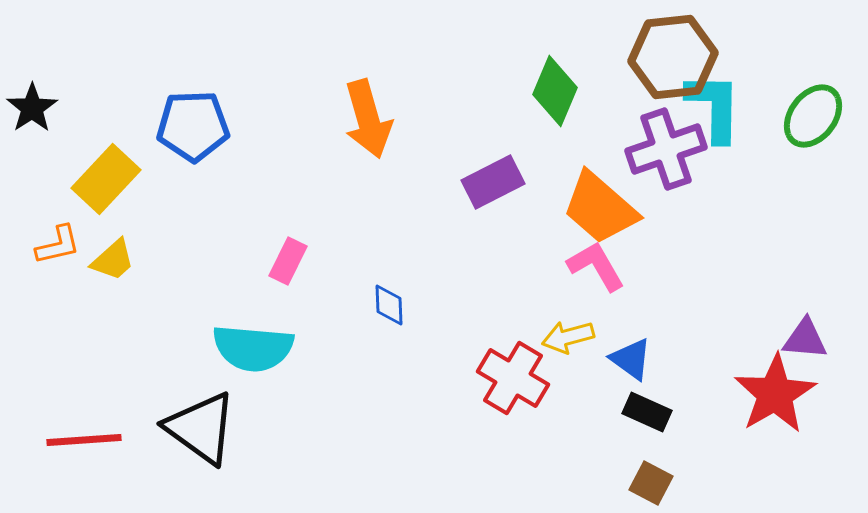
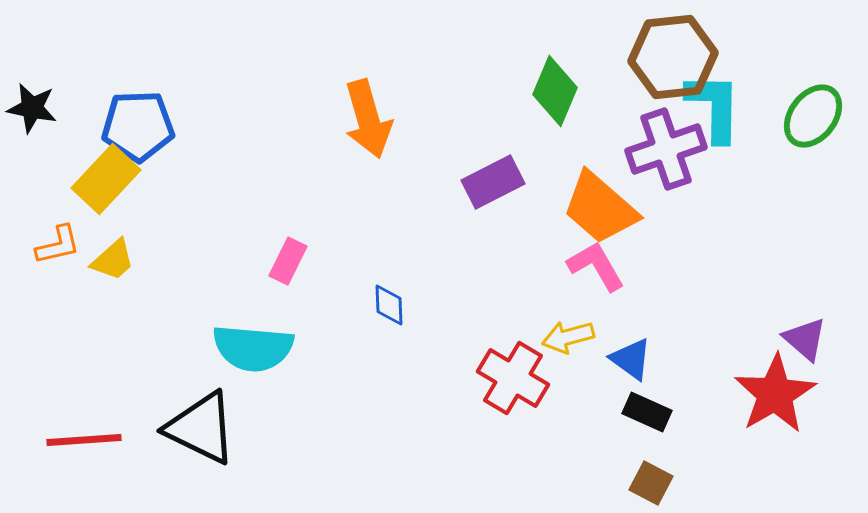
black star: rotated 27 degrees counterclockwise
blue pentagon: moved 55 px left
purple triangle: rotated 36 degrees clockwise
black triangle: rotated 10 degrees counterclockwise
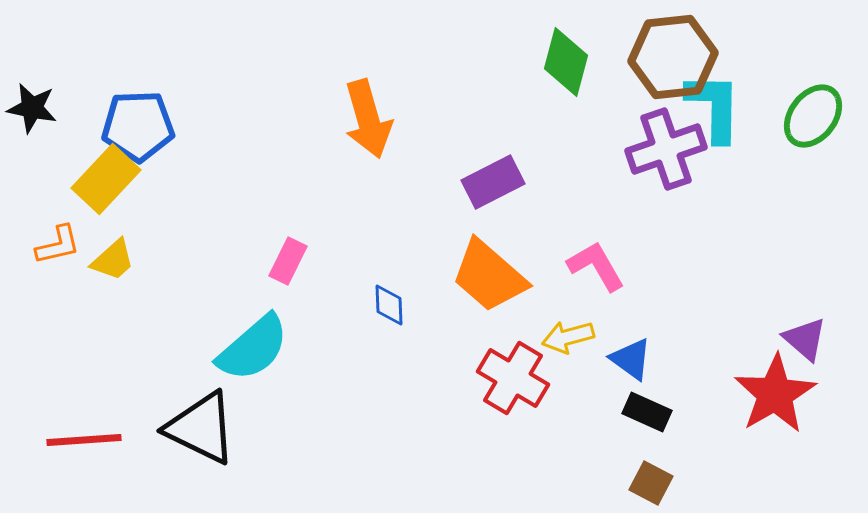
green diamond: moved 11 px right, 29 px up; rotated 8 degrees counterclockwise
orange trapezoid: moved 111 px left, 68 px down
cyan semicircle: rotated 46 degrees counterclockwise
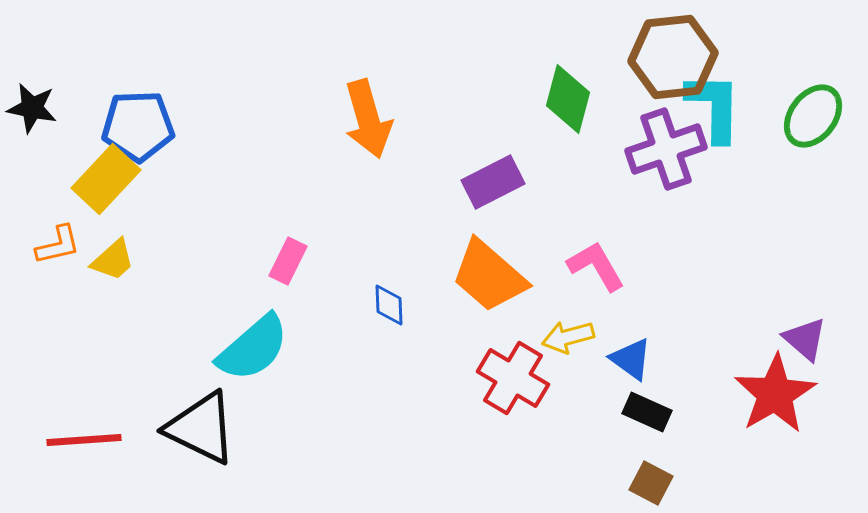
green diamond: moved 2 px right, 37 px down
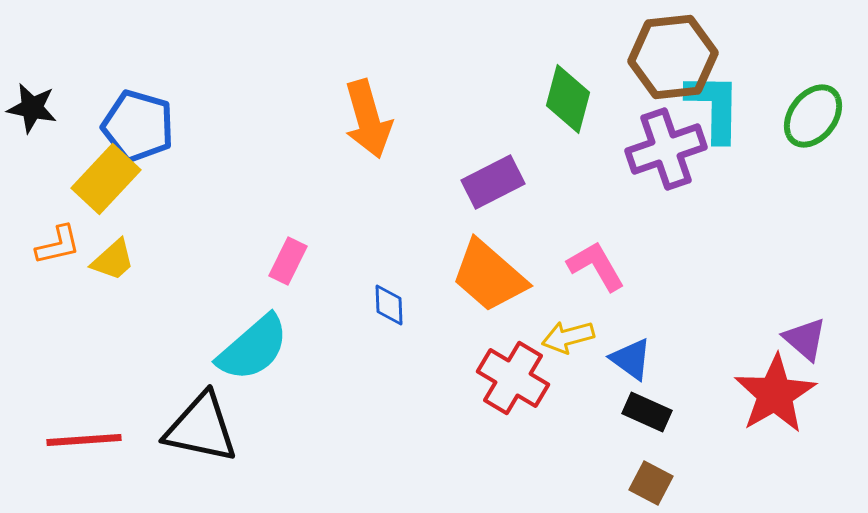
blue pentagon: rotated 18 degrees clockwise
black triangle: rotated 14 degrees counterclockwise
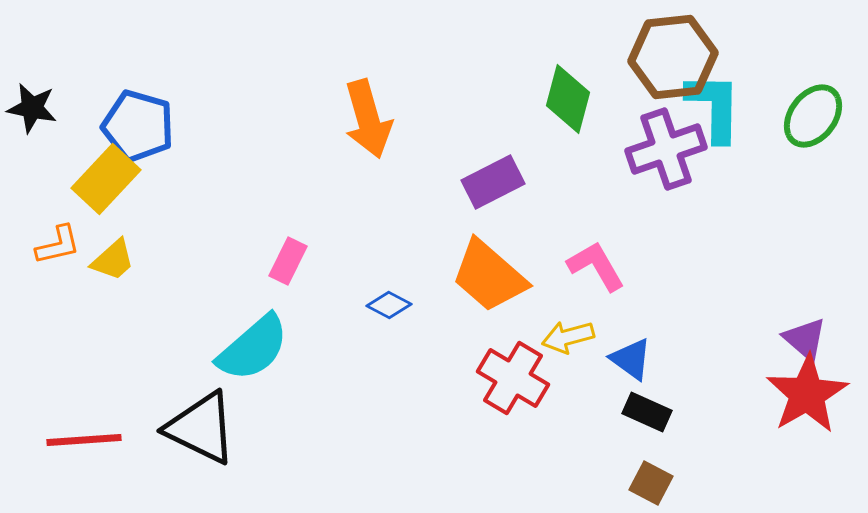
blue diamond: rotated 60 degrees counterclockwise
red star: moved 32 px right
black triangle: rotated 14 degrees clockwise
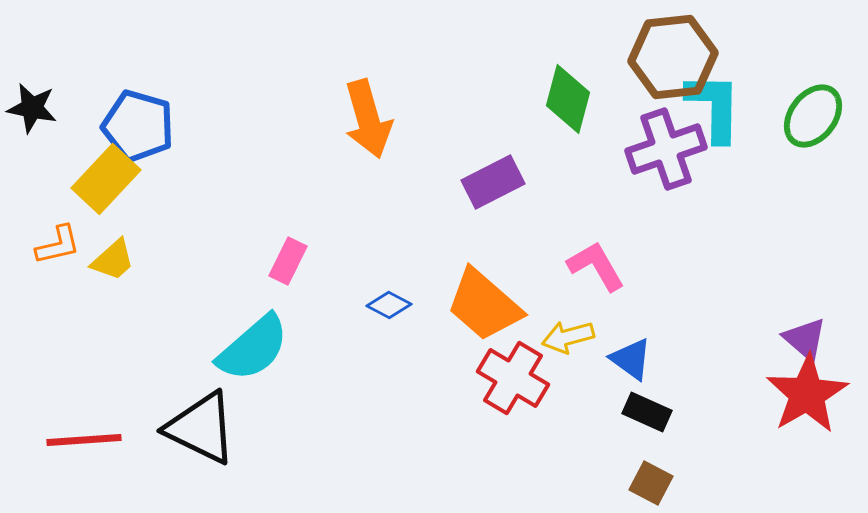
orange trapezoid: moved 5 px left, 29 px down
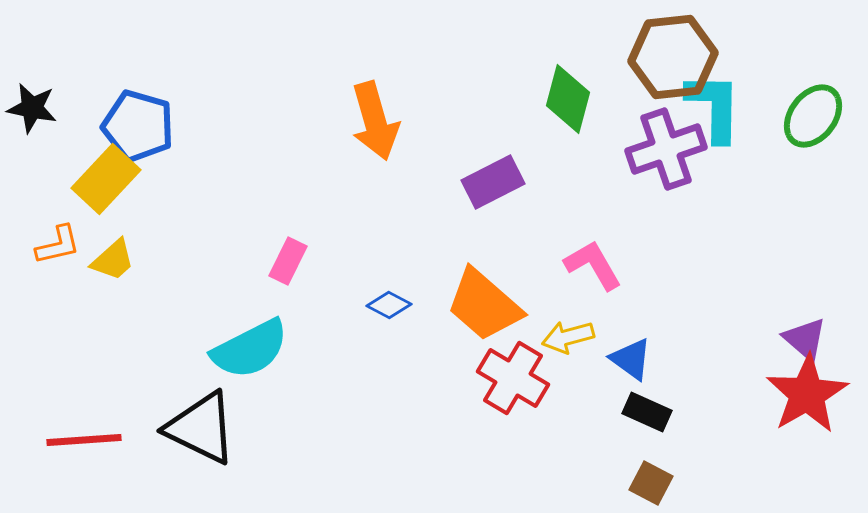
orange arrow: moved 7 px right, 2 px down
pink L-shape: moved 3 px left, 1 px up
cyan semicircle: moved 3 px left, 1 px down; rotated 14 degrees clockwise
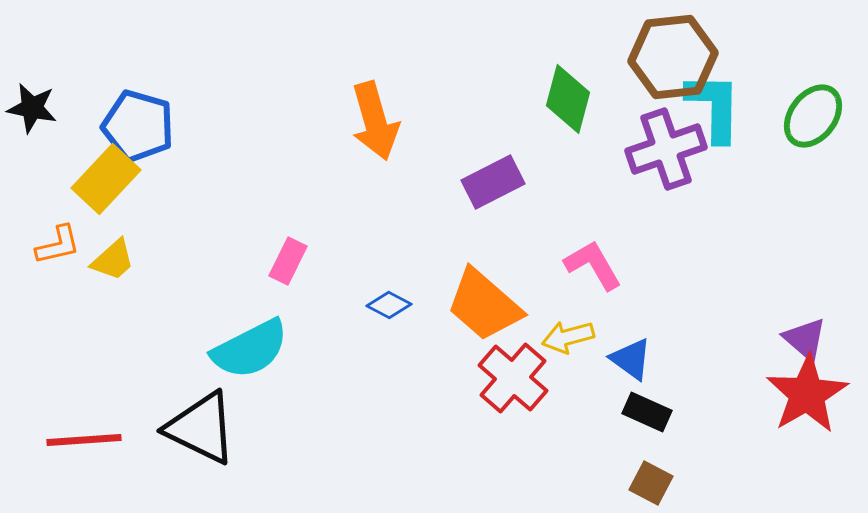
red cross: rotated 10 degrees clockwise
